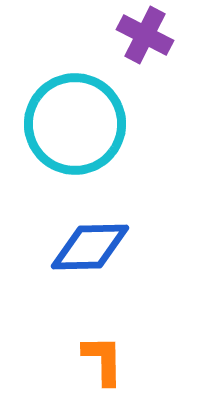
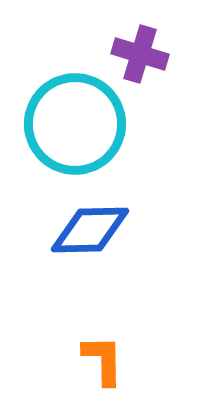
purple cross: moved 5 px left, 19 px down; rotated 10 degrees counterclockwise
blue diamond: moved 17 px up
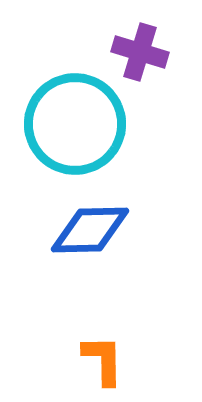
purple cross: moved 2 px up
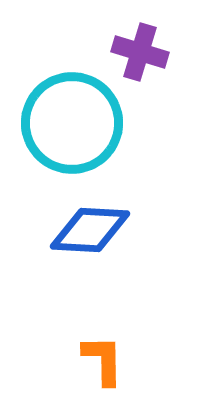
cyan circle: moved 3 px left, 1 px up
blue diamond: rotated 4 degrees clockwise
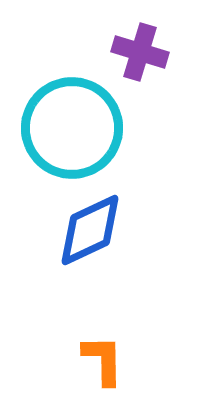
cyan circle: moved 5 px down
blue diamond: rotated 28 degrees counterclockwise
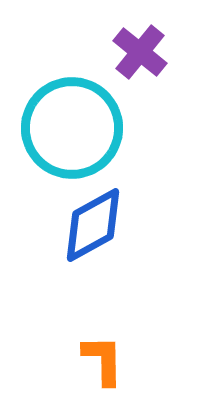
purple cross: rotated 22 degrees clockwise
blue diamond: moved 3 px right, 5 px up; rotated 4 degrees counterclockwise
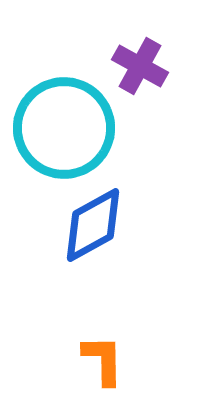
purple cross: moved 14 px down; rotated 10 degrees counterclockwise
cyan circle: moved 8 px left
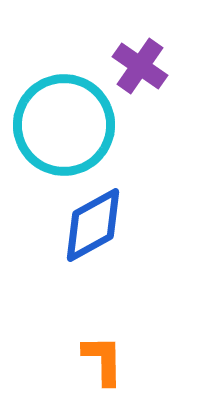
purple cross: rotated 6 degrees clockwise
cyan circle: moved 3 px up
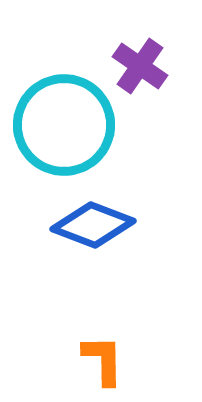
blue diamond: rotated 50 degrees clockwise
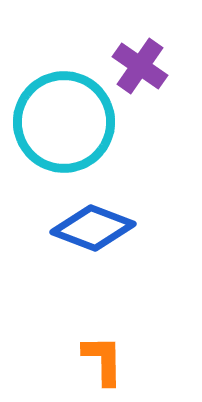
cyan circle: moved 3 px up
blue diamond: moved 3 px down
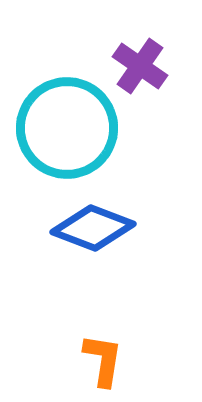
cyan circle: moved 3 px right, 6 px down
orange L-shape: rotated 10 degrees clockwise
